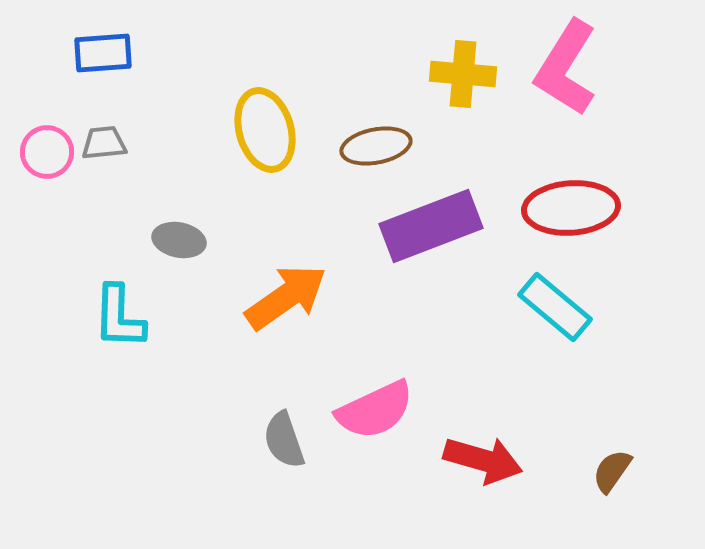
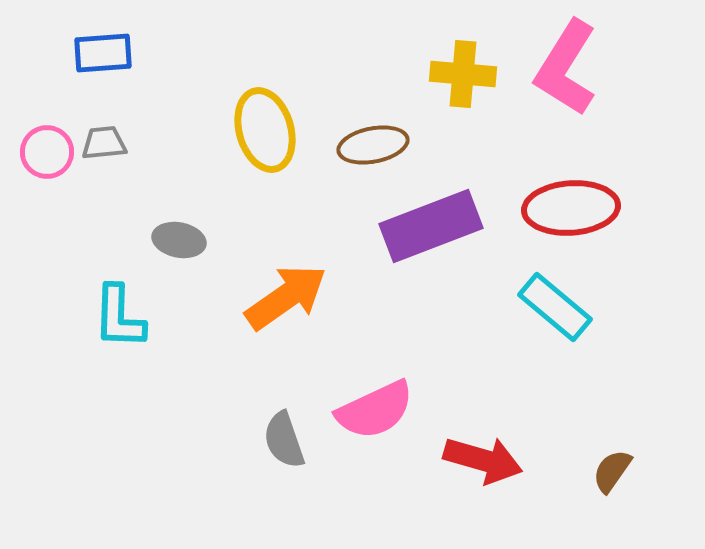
brown ellipse: moved 3 px left, 1 px up
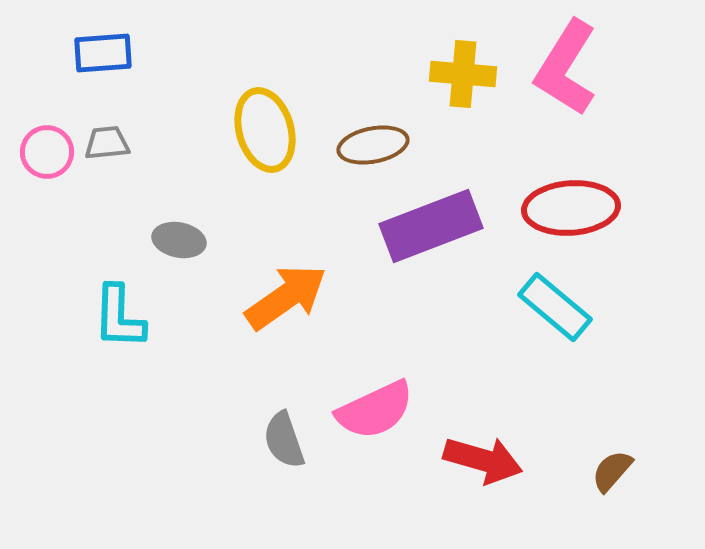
gray trapezoid: moved 3 px right
brown semicircle: rotated 6 degrees clockwise
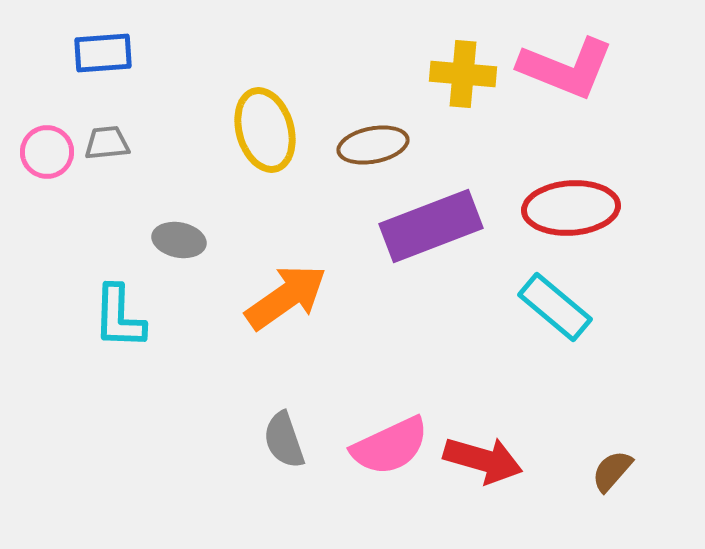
pink L-shape: rotated 100 degrees counterclockwise
pink semicircle: moved 15 px right, 36 px down
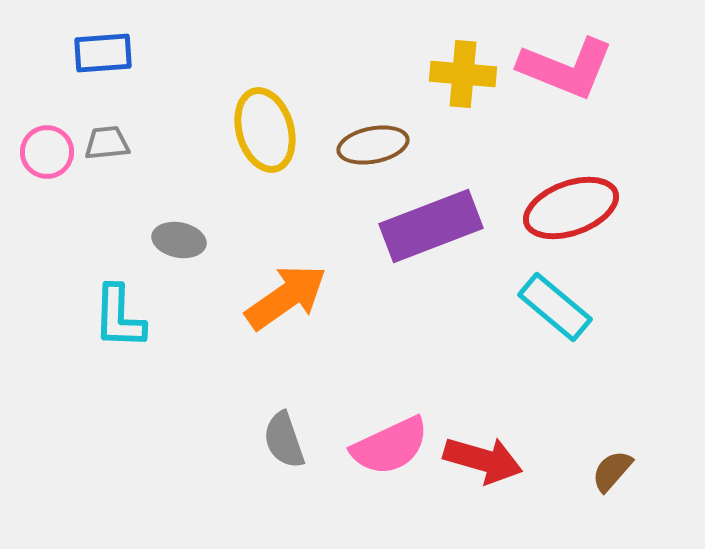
red ellipse: rotated 16 degrees counterclockwise
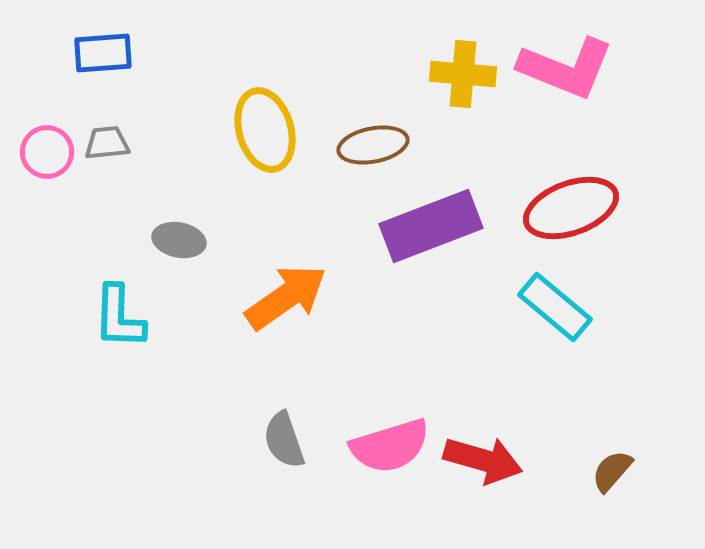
pink semicircle: rotated 8 degrees clockwise
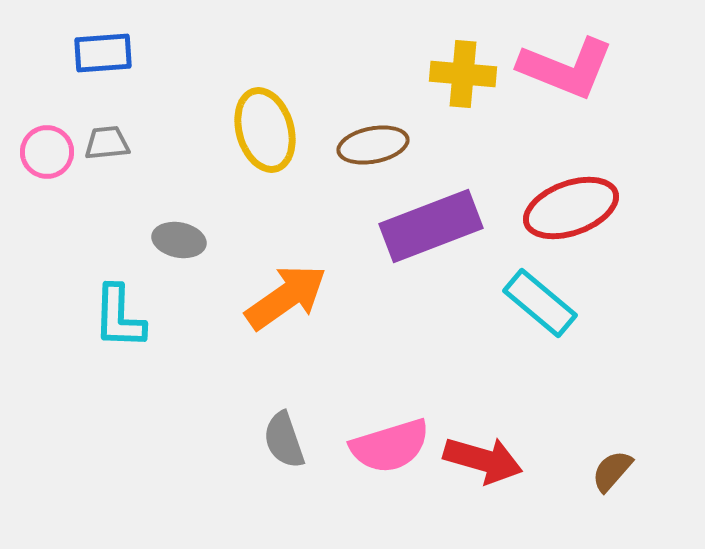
cyan rectangle: moved 15 px left, 4 px up
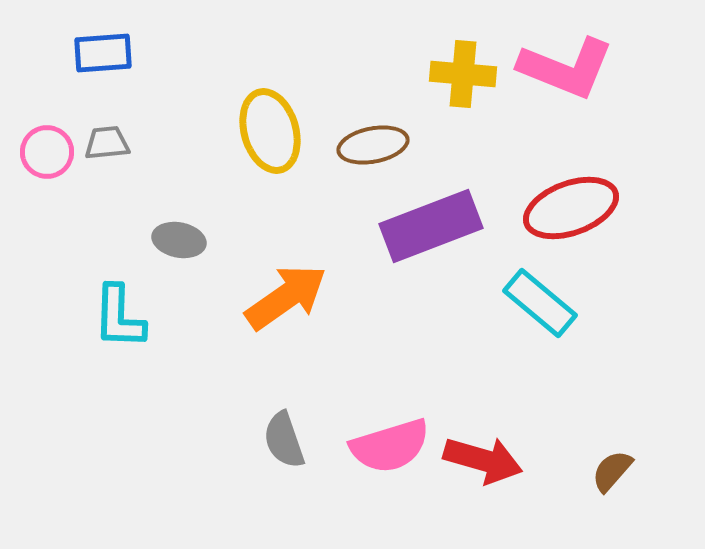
yellow ellipse: moved 5 px right, 1 px down
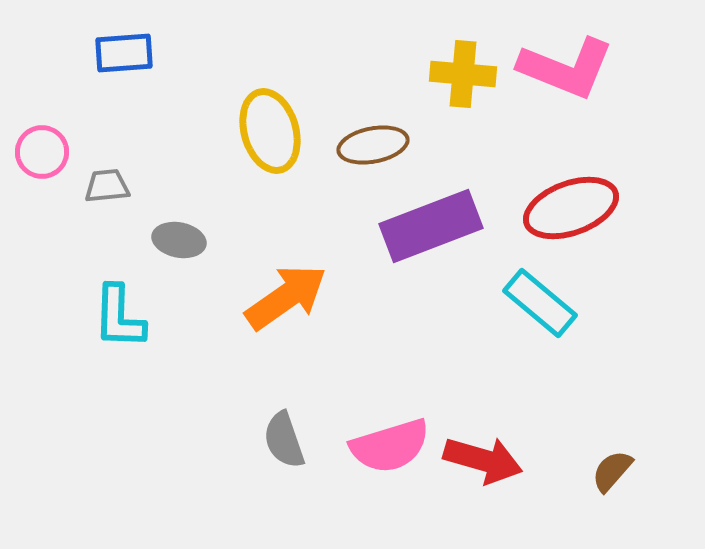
blue rectangle: moved 21 px right
gray trapezoid: moved 43 px down
pink circle: moved 5 px left
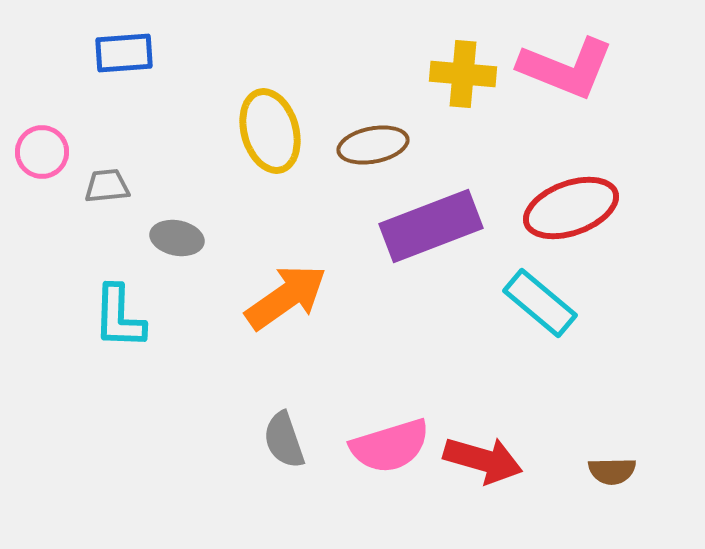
gray ellipse: moved 2 px left, 2 px up
brown semicircle: rotated 132 degrees counterclockwise
